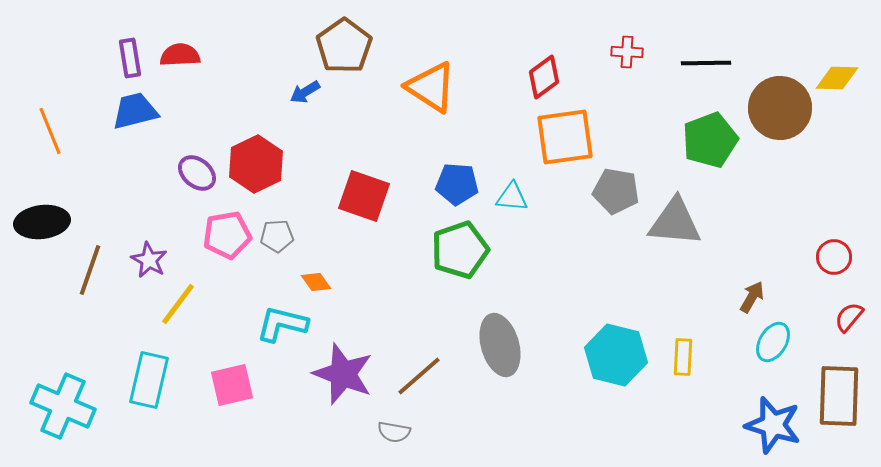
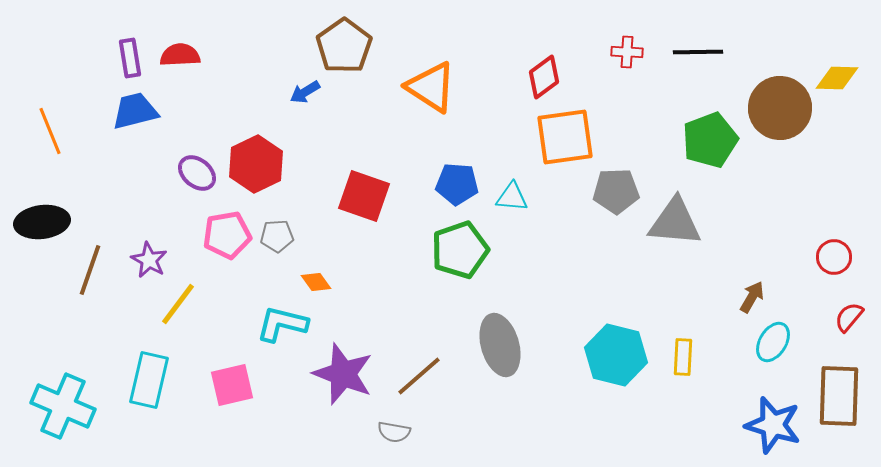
black line at (706, 63): moved 8 px left, 11 px up
gray pentagon at (616, 191): rotated 12 degrees counterclockwise
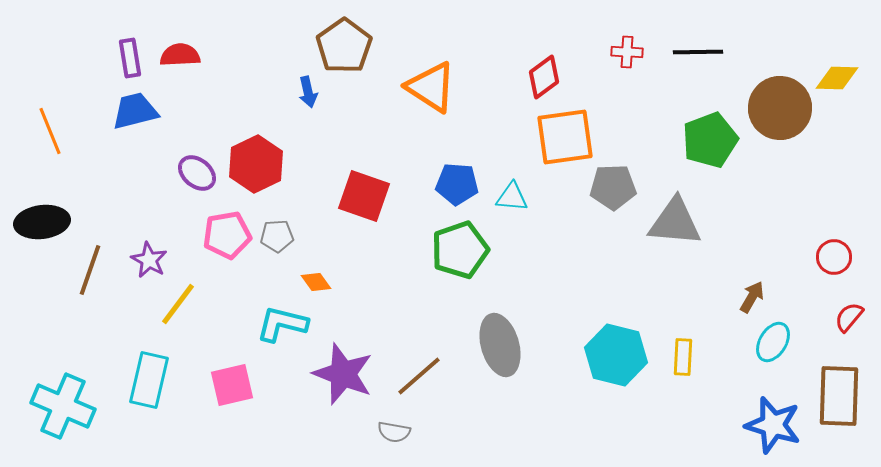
blue arrow at (305, 92): moved 3 px right; rotated 72 degrees counterclockwise
gray pentagon at (616, 191): moved 3 px left, 4 px up
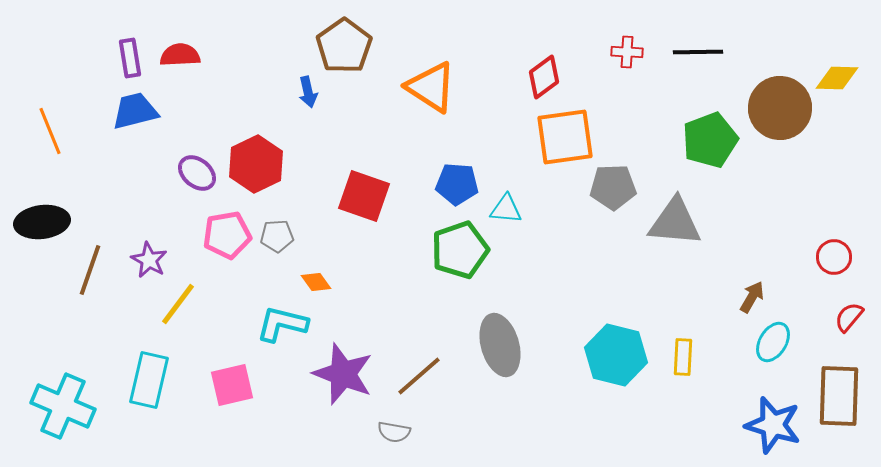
cyan triangle at (512, 197): moved 6 px left, 12 px down
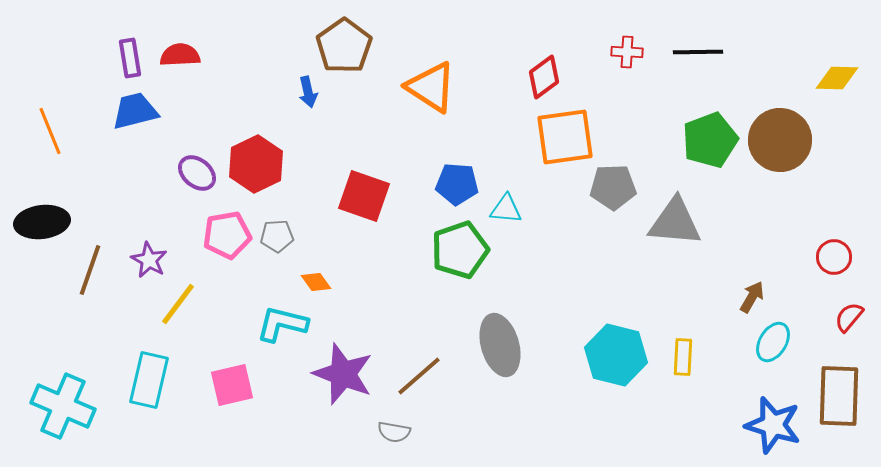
brown circle at (780, 108): moved 32 px down
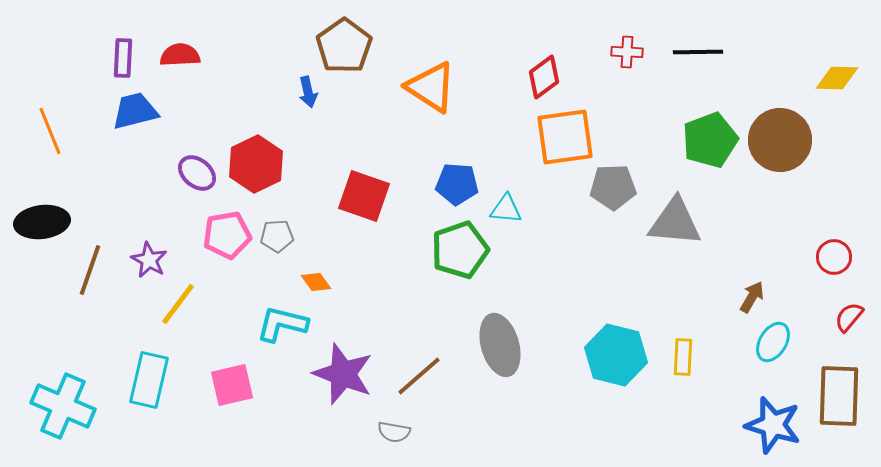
purple rectangle at (130, 58): moved 7 px left; rotated 12 degrees clockwise
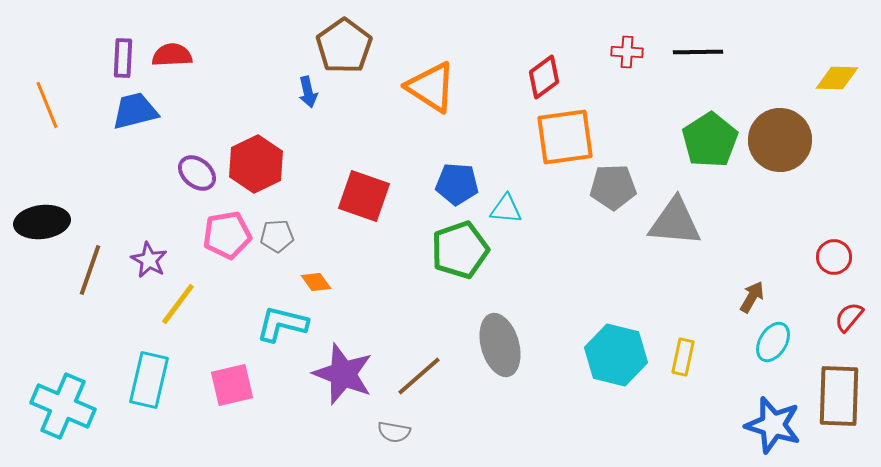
red semicircle at (180, 55): moved 8 px left
orange line at (50, 131): moved 3 px left, 26 px up
green pentagon at (710, 140): rotated 12 degrees counterclockwise
yellow rectangle at (683, 357): rotated 9 degrees clockwise
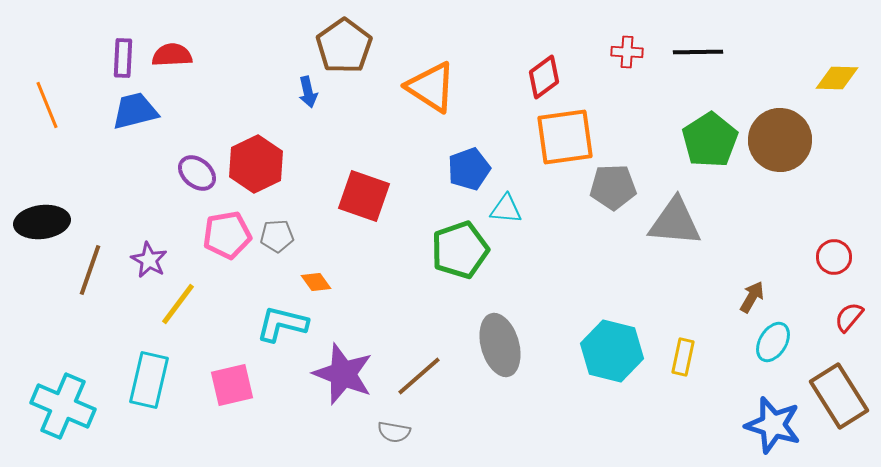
blue pentagon at (457, 184): moved 12 px right, 15 px up; rotated 24 degrees counterclockwise
cyan hexagon at (616, 355): moved 4 px left, 4 px up
brown rectangle at (839, 396): rotated 34 degrees counterclockwise
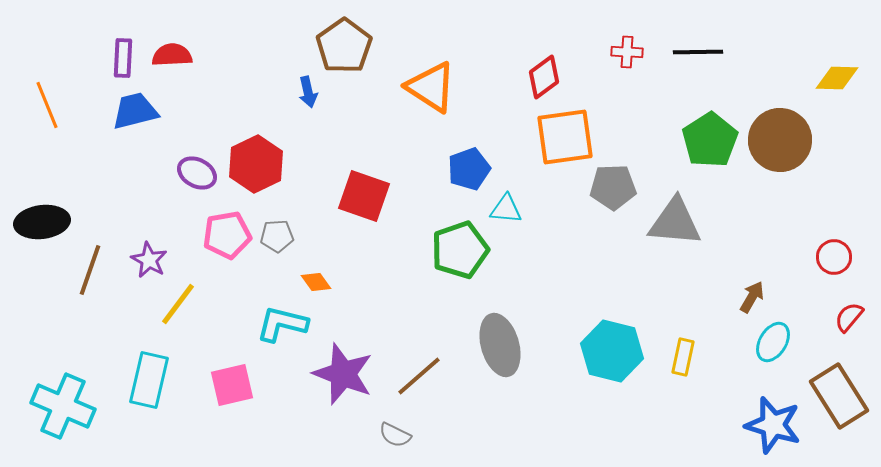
purple ellipse at (197, 173): rotated 12 degrees counterclockwise
gray semicircle at (394, 432): moved 1 px right, 3 px down; rotated 16 degrees clockwise
